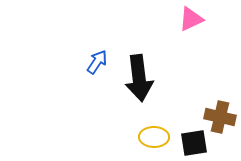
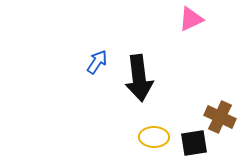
brown cross: rotated 12 degrees clockwise
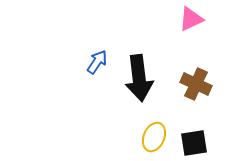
brown cross: moved 24 px left, 33 px up
yellow ellipse: rotated 68 degrees counterclockwise
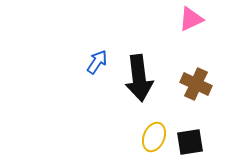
black square: moved 4 px left, 1 px up
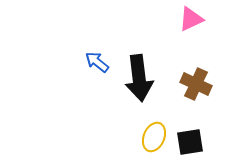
blue arrow: rotated 85 degrees counterclockwise
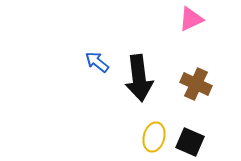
yellow ellipse: rotated 8 degrees counterclockwise
black square: rotated 32 degrees clockwise
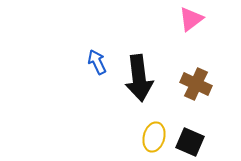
pink triangle: rotated 12 degrees counterclockwise
blue arrow: rotated 25 degrees clockwise
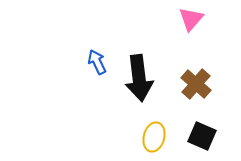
pink triangle: rotated 12 degrees counterclockwise
brown cross: rotated 16 degrees clockwise
black square: moved 12 px right, 6 px up
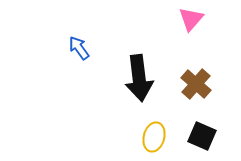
blue arrow: moved 18 px left, 14 px up; rotated 10 degrees counterclockwise
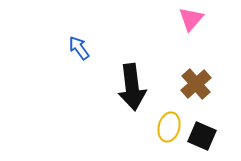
black arrow: moved 7 px left, 9 px down
brown cross: rotated 8 degrees clockwise
yellow ellipse: moved 15 px right, 10 px up
